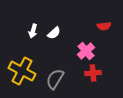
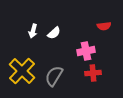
pink cross: rotated 30 degrees clockwise
yellow cross: rotated 16 degrees clockwise
gray semicircle: moved 1 px left, 3 px up
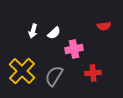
pink cross: moved 12 px left, 2 px up
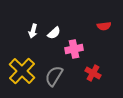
red cross: rotated 35 degrees clockwise
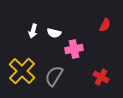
red semicircle: moved 1 px right, 1 px up; rotated 56 degrees counterclockwise
white semicircle: rotated 56 degrees clockwise
red cross: moved 8 px right, 4 px down
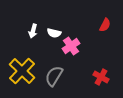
pink cross: moved 3 px left, 3 px up; rotated 24 degrees counterclockwise
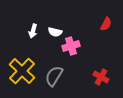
red semicircle: moved 1 px right, 1 px up
white semicircle: moved 1 px right, 1 px up
pink cross: rotated 18 degrees clockwise
